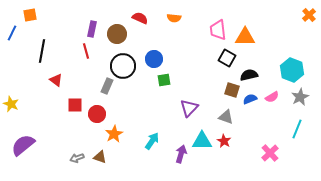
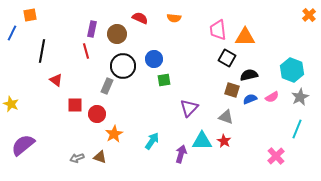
pink cross: moved 6 px right, 3 px down
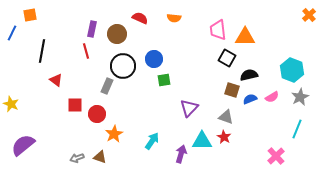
red star: moved 4 px up
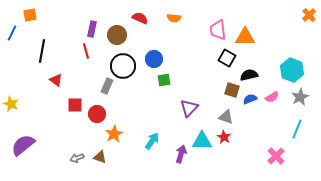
brown circle: moved 1 px down
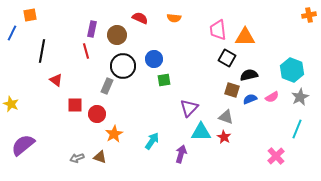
orange cross: rotated 32 degrees clockwise
cyan triangle: moved 1 px left, 9 px up
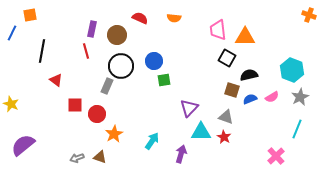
orange cross: rotated 32 degrees clockwise
blue circle: moved 2 px down
black circle: moved 2 px left
